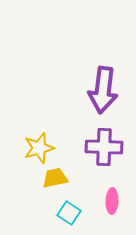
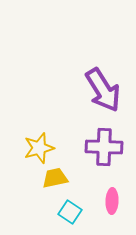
purple arrow: rotated 39 degrees counterclockwise
cyan square: moved 1 px right, 1 px up
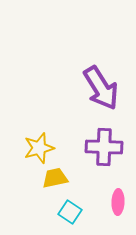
purple arrow: moved 2 px left, 2 px up
pink ellipse: moved 6 px right, 1 px down
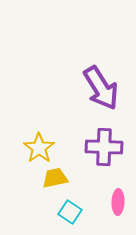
yellow star: rotated 20 degrees counterclockwise
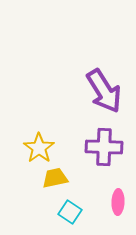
purple arrow: moved 3 px right, 3 px down
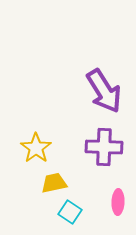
yellow star: moved 3 px left
yellow trapezoid: moved 1 px left, 5 px down
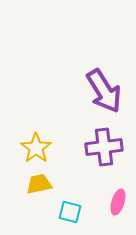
purple cross: rotated 9 degrees counterclockwise
yellow trapezoid: moved 15 px left, 1 px down
pink ellipse: rotated 15 degrees clockwise
cyan square: rotated 20 degrees counterclockwise
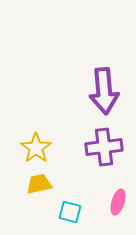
purple arrow: rotated 27 degrees clockwise
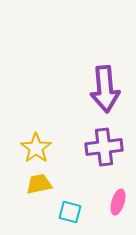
purple arrow: moved 1 px right, 2 px up
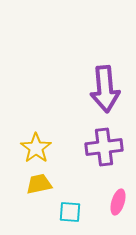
cyan square: rotated 10 degrees counterclockwise
